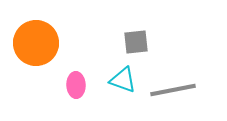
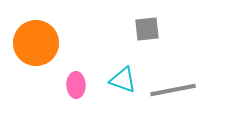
gray square: moved 11 px right, 13 px up
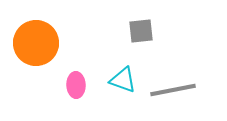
gray square: moved 6 px left, 2 px down
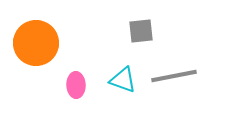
gray line: moved 1 px right, 14 px up
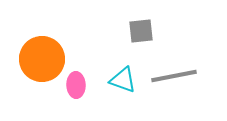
orange circle: moved 6 px right, 16 px down
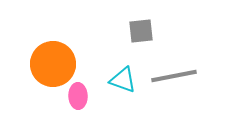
orange circle: moved 11 px right, 5 px down
pink ellipse: moved 2 px right, 11 px down
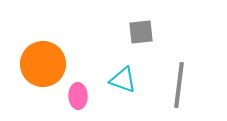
gray square: moved 1 px down
orange circle: moved 10 px left
gray line: moved 5 px right, 9 px down; rotated 72 degrees counterclockwise
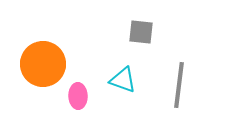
gray square: rotated 12 degrees clockwise
